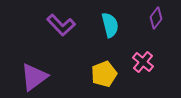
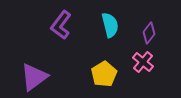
purple diamond: moved 7 px left, 15 px down
purple L-shape: rotated 80 degrees clockwise
yellow pentagon: rotated 10 degrees counterclockwise
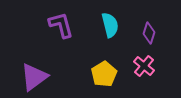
purple L-shape: rotated 128 degrees clockwise
purple diamond: rotated 20 degrees counterclockwise
pink cross: moved 1 px right, 4 px down
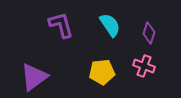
cyan semicircle: rotated 20 degrees counterclockwise
pink cross: rotated 20 degrees counterclockwise
yellow pentagon: moved 2 px left, 2 px up; rotated 25 degrees clockwise
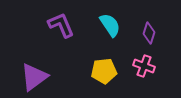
purple L-shape: rotated 8 degrees counterclockwise
yellow pentagon: moved 2 px right, 1 px up
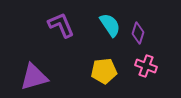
purple diamond: moved 11 px left
pink cross: moved 2 px right
purple triangle: rotated 20 degrees clockwise
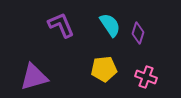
pink cross: moved 11 px down
yellow pentagon: moved 2 px up
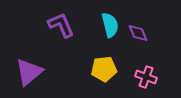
cyan semicircle: rotated 20 degrees clockwise
purple diamond: rotated 40 degrees counterclockwise
purple triangle: moved 5 px left, 5 px up; rotated 24 degrees counterclockwise
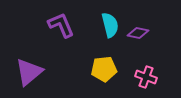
purple diamond: rotated 55 degrees counterclockwise
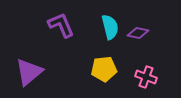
cyan semicircle: moved 2 px down
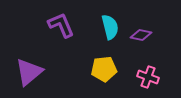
purple diamond: moved 3 px right, 2 px down
pink cross: moved 2 px right
